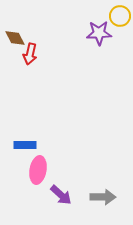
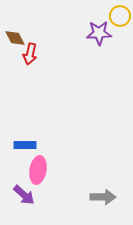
purple arrow: moved 37 px left
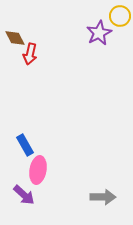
purple star: rotated 25 degrees counterclockwise
blue rectangle: rotated 60 degrees clockwise
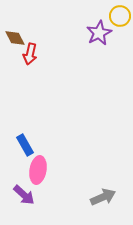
gray arrow: rotated 25 degrees counterclockwise
